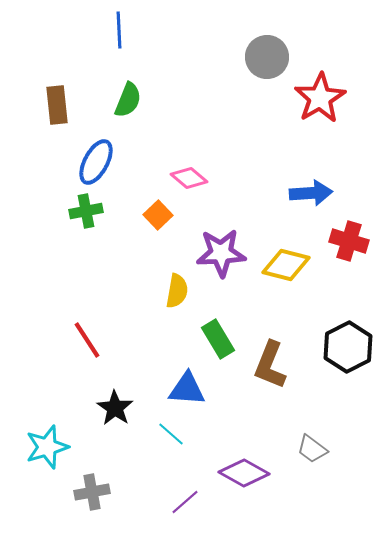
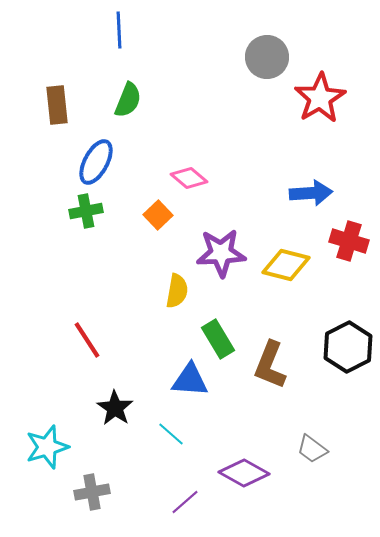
blue triangle: moved 3 px right, 9 px up
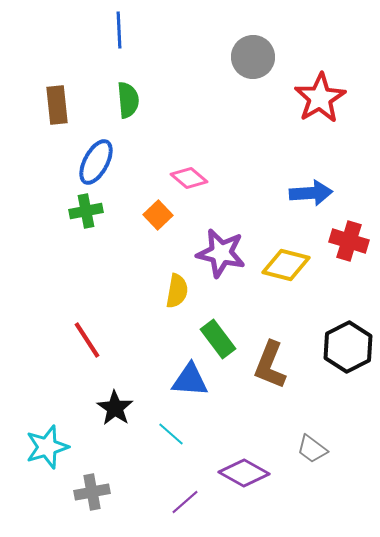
gray circle: moved 14 px left
green semicircle: rotated 27 degrees counterclockwise
purple star: rotated 15 degrees clockwise
green rectangle: rotated 6 degrees counterclockwise
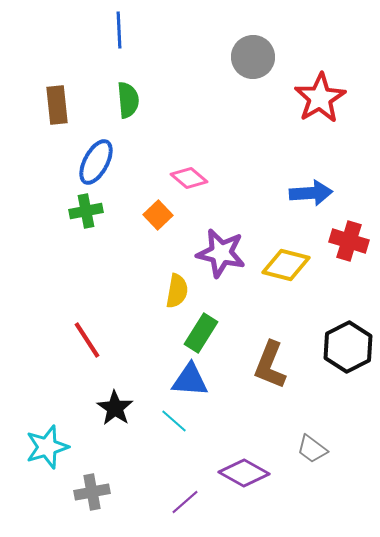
green rectangle: moved 17 px left, 6 px up; rotated 69 degrees clockwise
cyan line: moved 3 px right, 13 px up
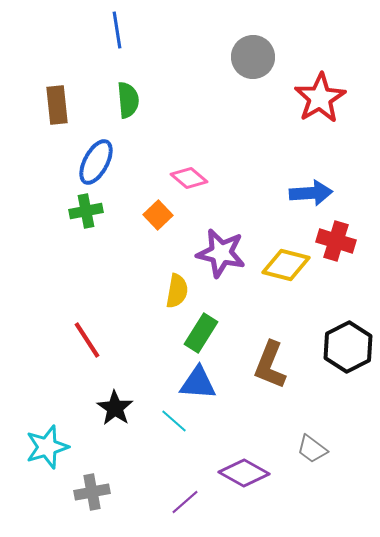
blue line: moved 2 px left; rotated 6 degrees counterclockwise
red cross: moved 13 px left
blue triangle: moved 8 px right, 3 px down
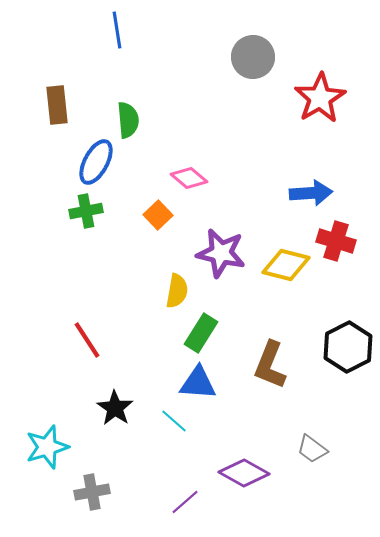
green semicircle: moved 20 px down
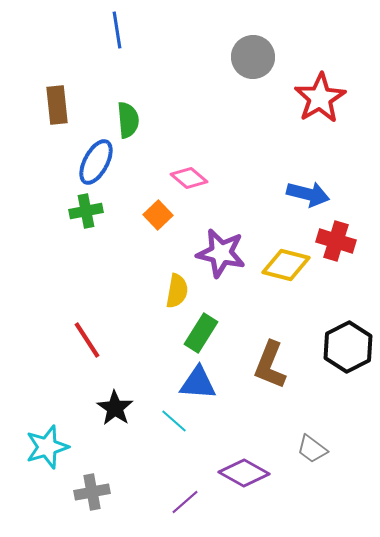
blue arrow: moved 3 px left, 1 px down; rotated 18 degrees clockwise
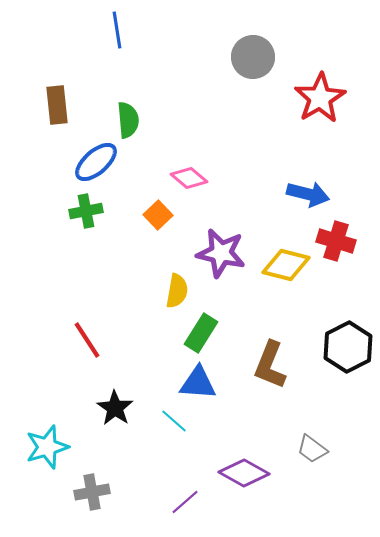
blue ellipse: rotated 21 degrees clockwise
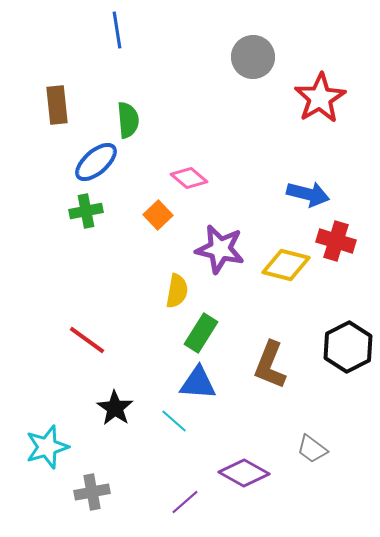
purple star: moved 1 px left, 4 px up
red line: rotated 21 degrees counterclockwise
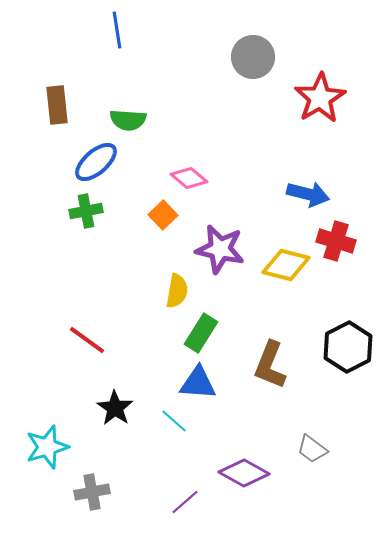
green semicircle: rotated 99 degrees clockwise
orange square: moved 5 px right
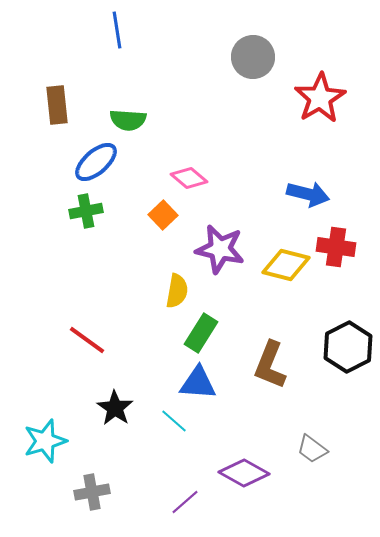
red cross: moved 6 px down; rotated 9 degrees counterclockwise
cyan star: moved 2 px left, 6 px up
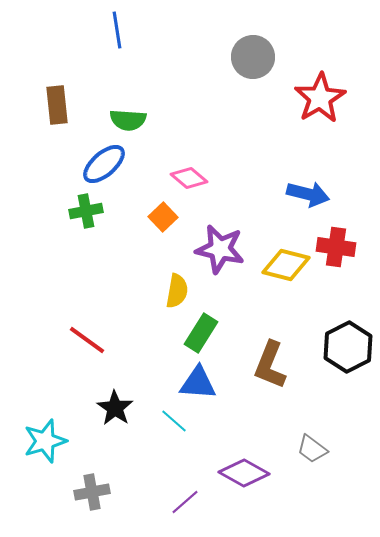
blue ellipse: moved 8 px right, 2 px down
orange square: moved 2 px down
